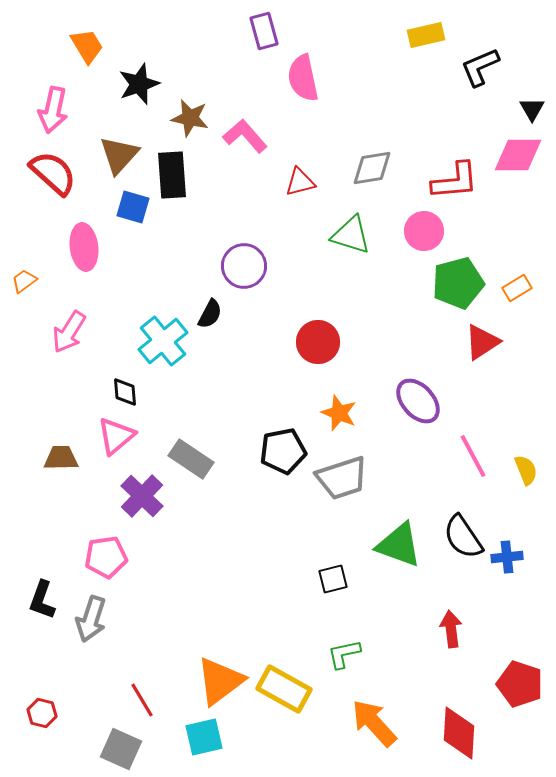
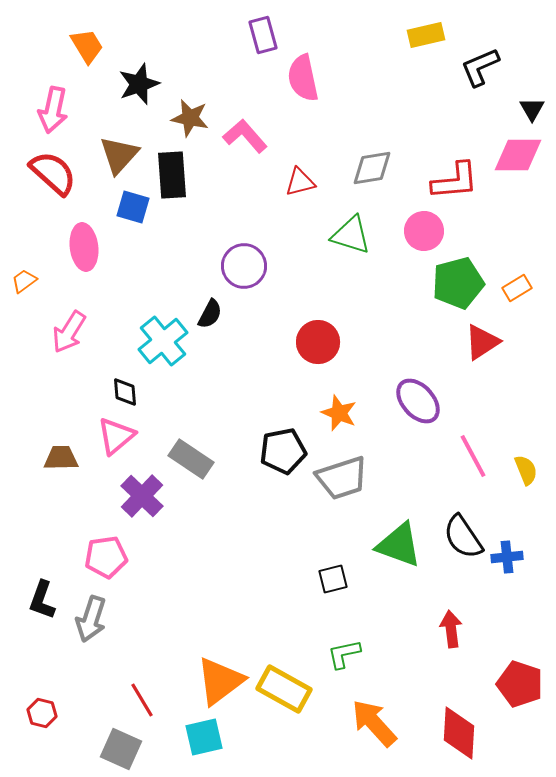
purple rectangle at (264, 31): moved 1 px left, 4 px down
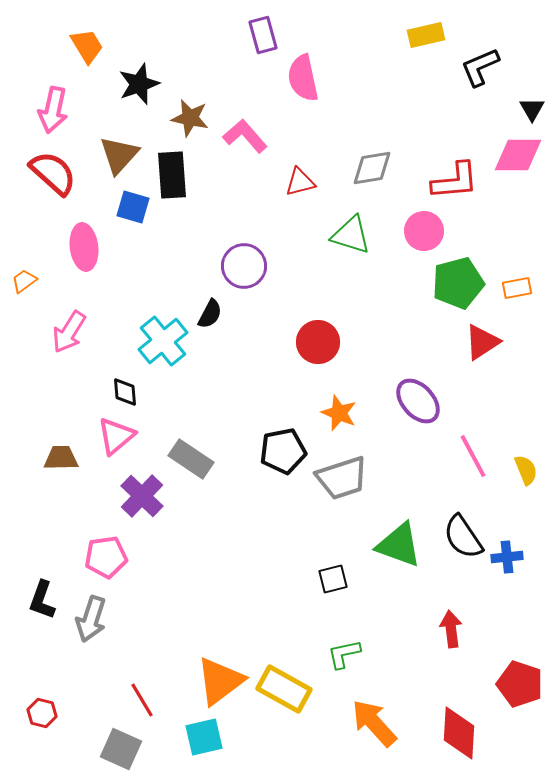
orange rectangle at (517, 288): rotated 20 degrees clockwise
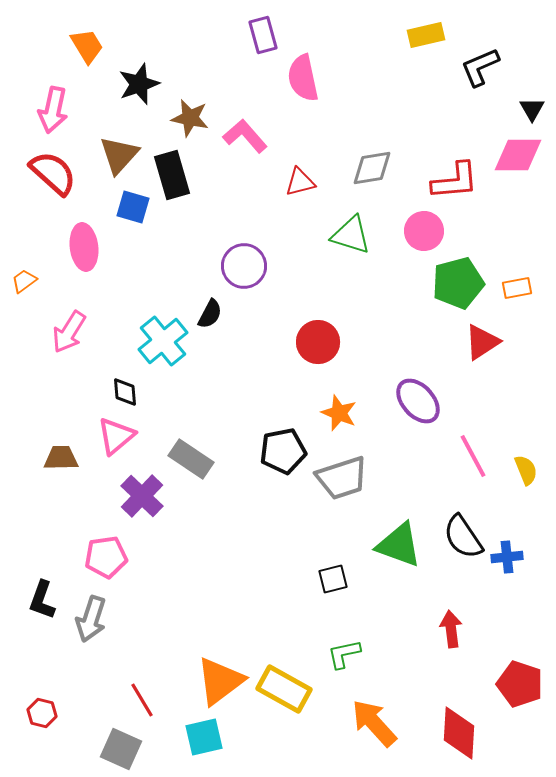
black rectangle at (172, 175): rotated 12 degrees counterclockwise
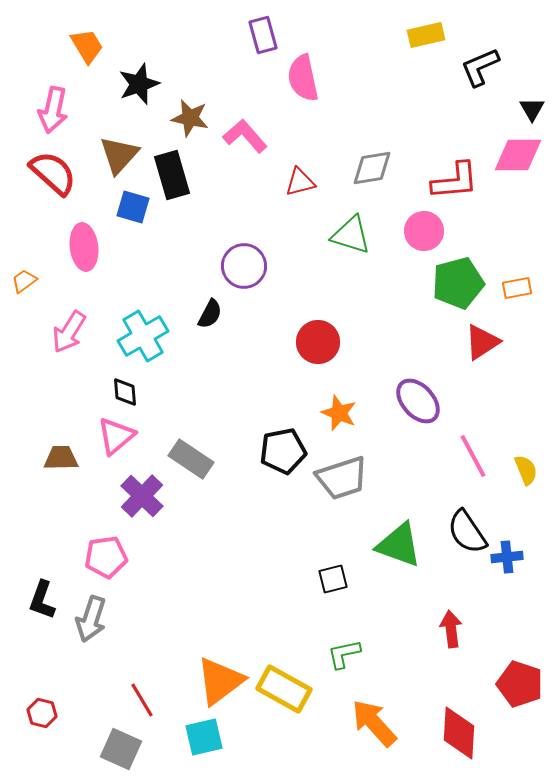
cyan cross at (163, 341): moved 20 px left, 5 px up; rotated 9 degrees clockwise
black semicircle at (463, 537): moved 4 px right, 5 px up
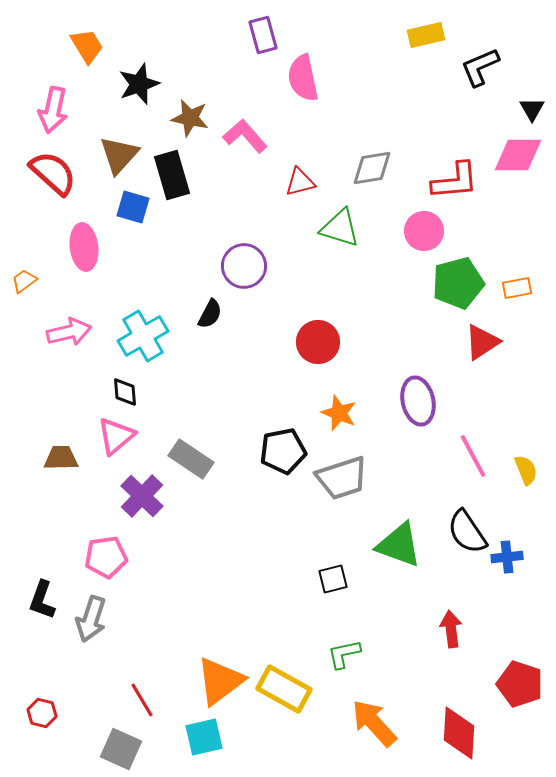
green triangle at (351, 235): moved 11 px left, 7 px up
pink arrow at (69, 332): rotated 135 degrees counterclockwise
purple ellipse at (418, 401): rotated 30 degrees clockwise
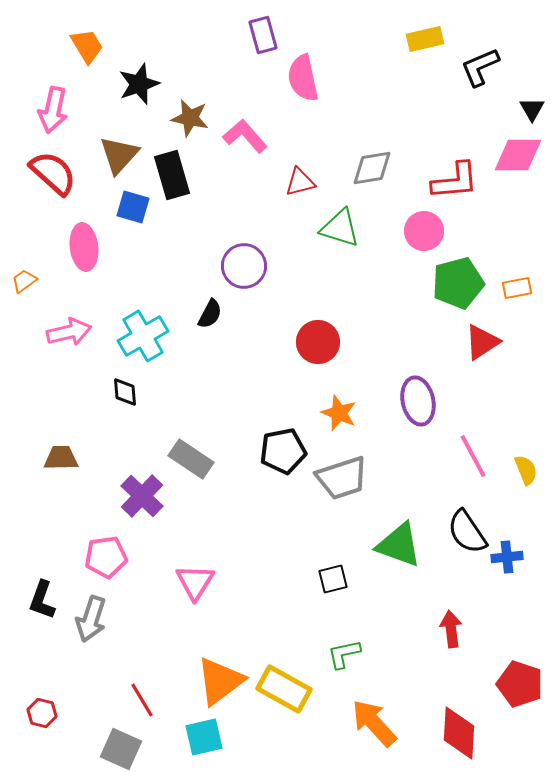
yellow rectangle at (426, 35): moved 1 px left, 4 px down
pink triangle at (116, 436): moved 79 px right, 146 px down; rotated 18 degrees counterclockwise
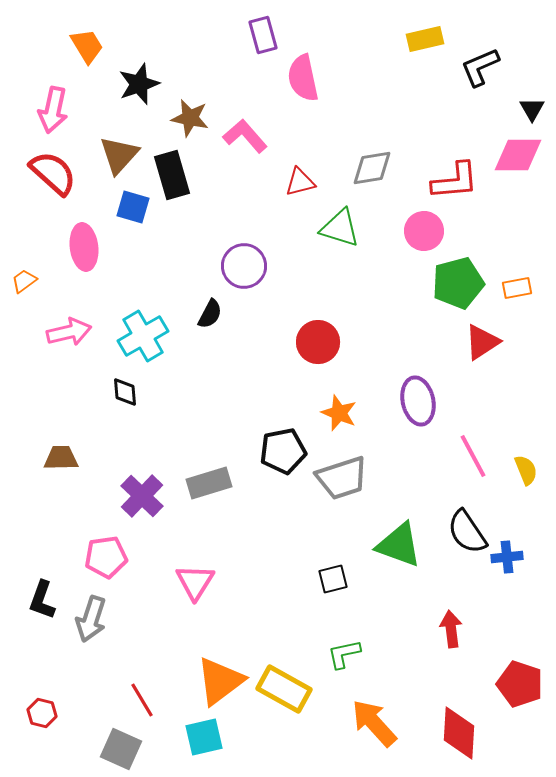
gray rectangle at (191, 459): moved 18 px right, 24 px down; rotated 51 degrees counterclockwise
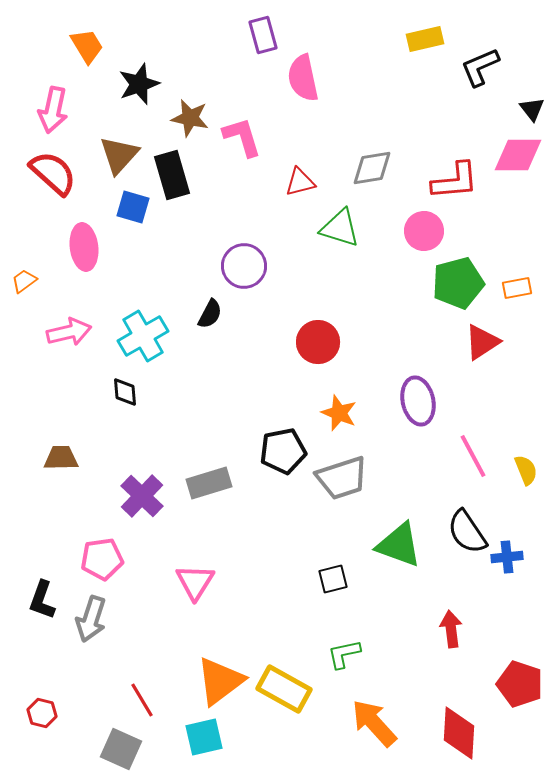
black triangle at (532, 109): rotated 8 degrees counterclockwise
pink L-shape at (245, 136): moved 3 px left, 1 px down; rotated 24 degrees clockwise
pink pentagon at (106, 557): moved 4 px left, 2 px down
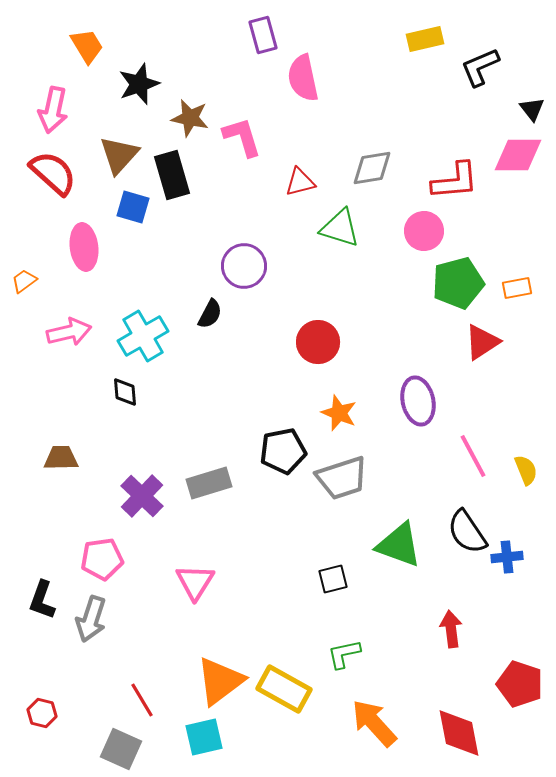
red diamond at (459, 733): rotated 14 degrees counterclockwise
